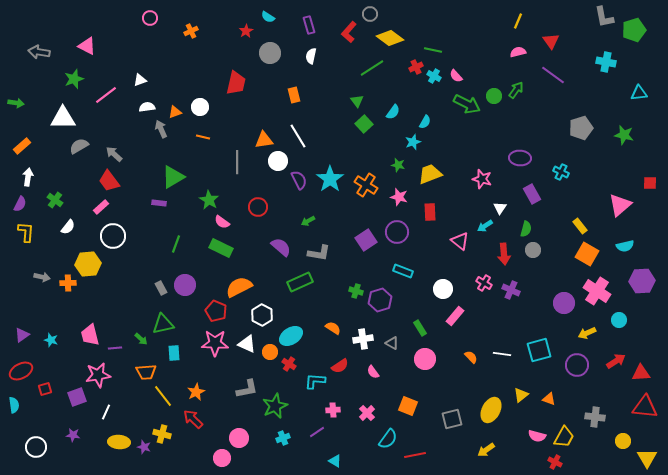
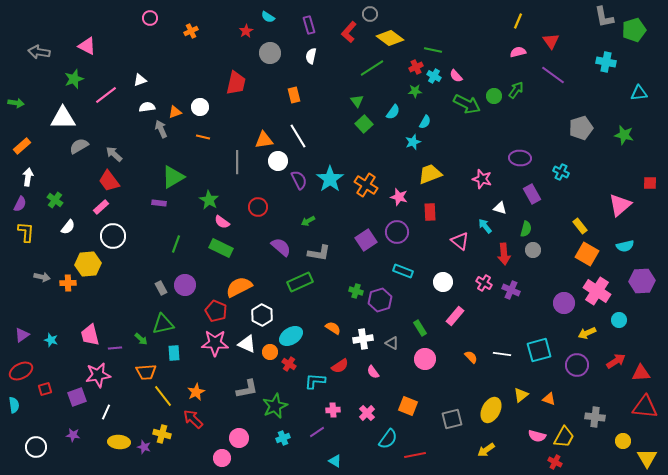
green star at (398, 165): moved 17 px right, 74 px up; rotated 16 degrees counterclockwise
white triangle at (500, 208): rotated 48 degrees counterclockwise
cyan arrow at (485, 226): rotated 84 degrees clockwise
white circle at (443, 289): moved 7 px up
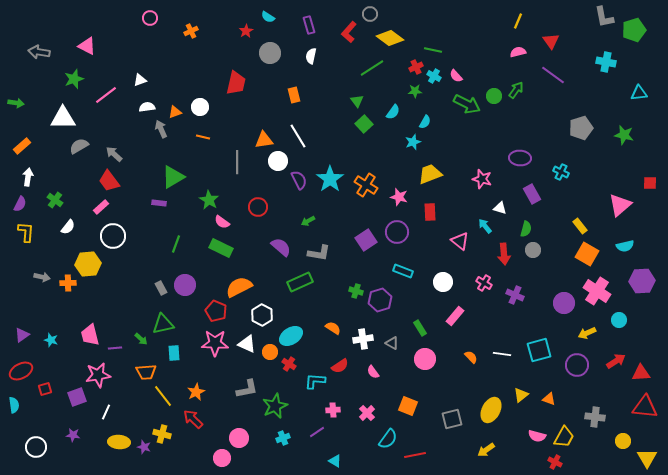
purple cross at (511, 290): moved 4 px right, 5 px down
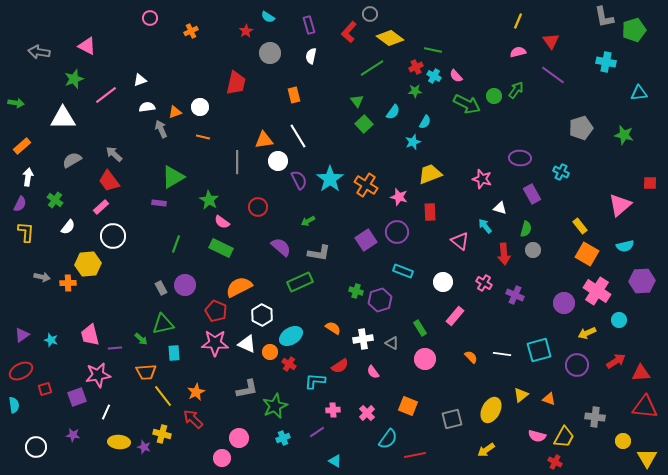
gray semicircle at (79, 146): moved 7 px left, 14 px down
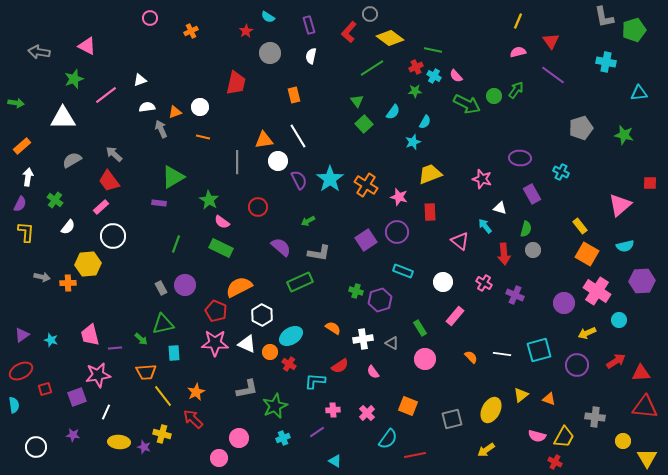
pink circle at (222, 458): moved 3 px left
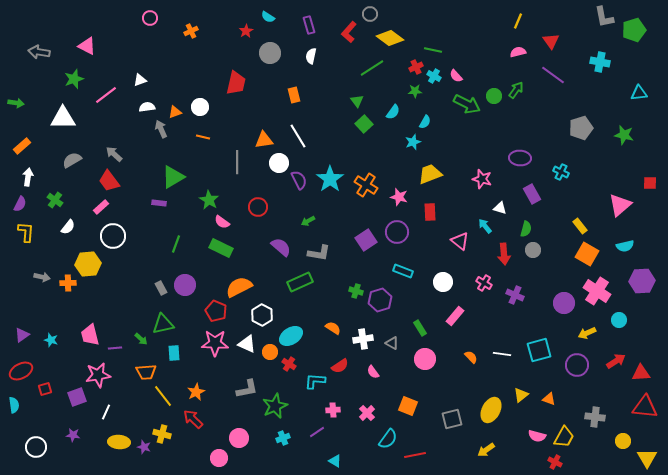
cyan cross at (606, 62): moved 6 px left
white circle at (278, 161): moved 1 px right, 2 px down
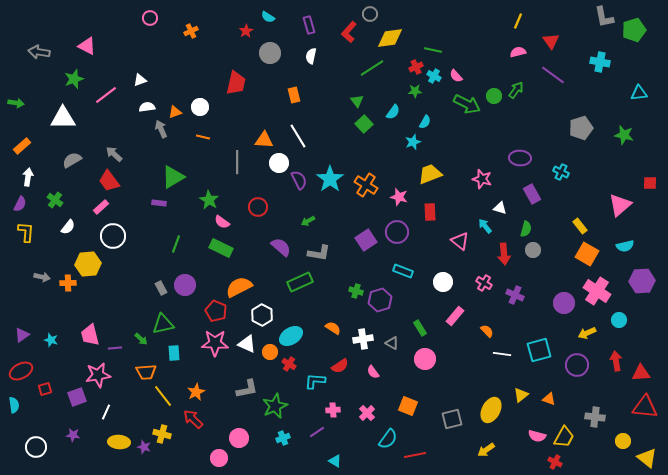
yellow diamond at (390, 38): rotated 44 degrees counterclockwise
orange triangle at (264, 140): rotated 12 degrees clockwise
orange semicircle at (471, 357): moved 16 px right, 26 px up
red arrow at (616, 361): rotated 66 degrees counterclockwise
yellow triangle at (647, 458): rotated 20 degrees counterclockwise
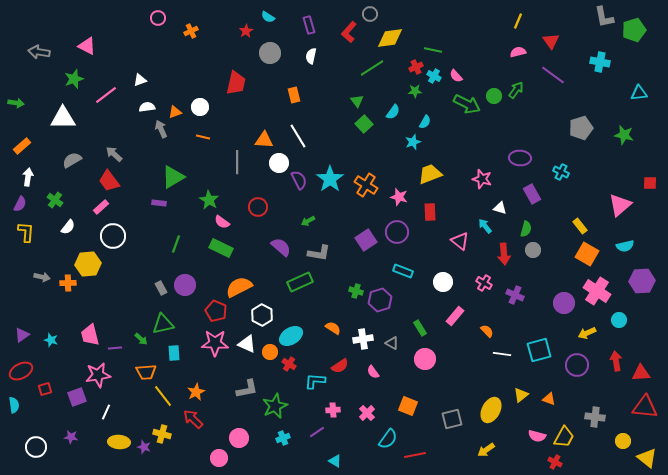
pink circle at (150, 18): moved 8 px right
purple star at (73, 435): moved 2 px left, 2 px down
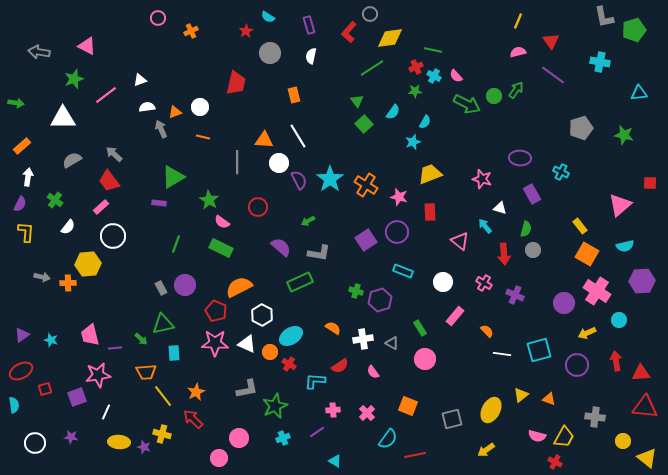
white circle at (36, 447): moved 1 px left, 4 px up
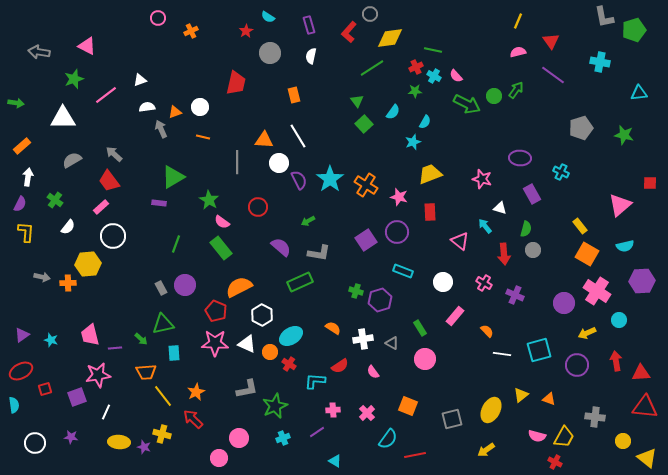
green rectangle at (221, 248): rotated 25 degrees clockwise
